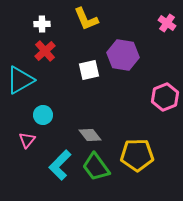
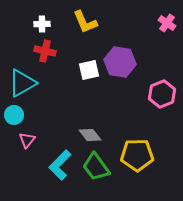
yellow L-shape: moved 1 px left, 3 px down
red cross: rotated 35 degrees counterclockwise
purple hexagon: moved 3 px left, 7 px down
cyan triangle: moved 2 px right, 3 px down
pink hexagon: moved 3 px left, 3 px up
cyan circle: moved 29 px left
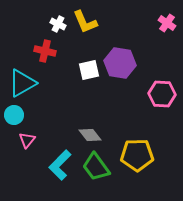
white cross: moved 16 px right; rotated 28 degrees clockwise
purple hexagon: moved 1 px down
pink hexagon: rotated 24 degrees clockwise
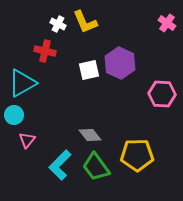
purple hexagon: rotated 16 degrees clockwise
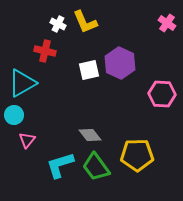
cyan L-shape: rotated 28 degrees clockwise
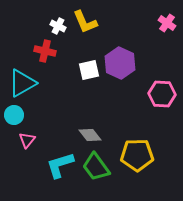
white cross: moved 2 px down
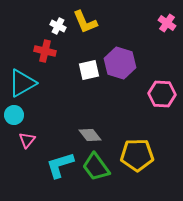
purple hexagon: rotated 8 degrees counterclockwise
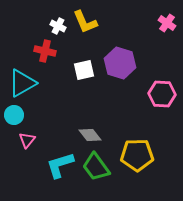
white square: moved 5 px left
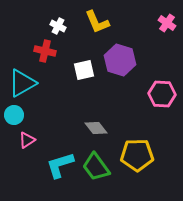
yellow L-shape: moved 12 px right
purple hexagon: moved 3 px up
gray diamond: moved 6 px right, 7 px up
pink triangle: rotated 18 degrees clockwise
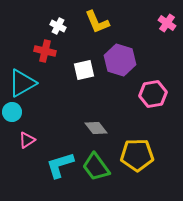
pink hexagon: moved 9 px left; rotated 12 degrees counterclockwise
cyan circle: moved 2 px left, 3 px up
